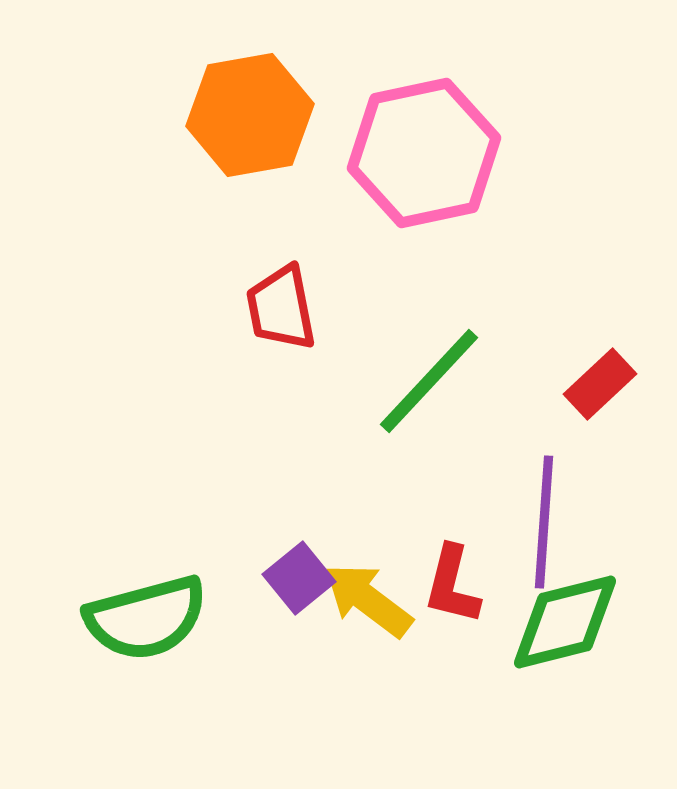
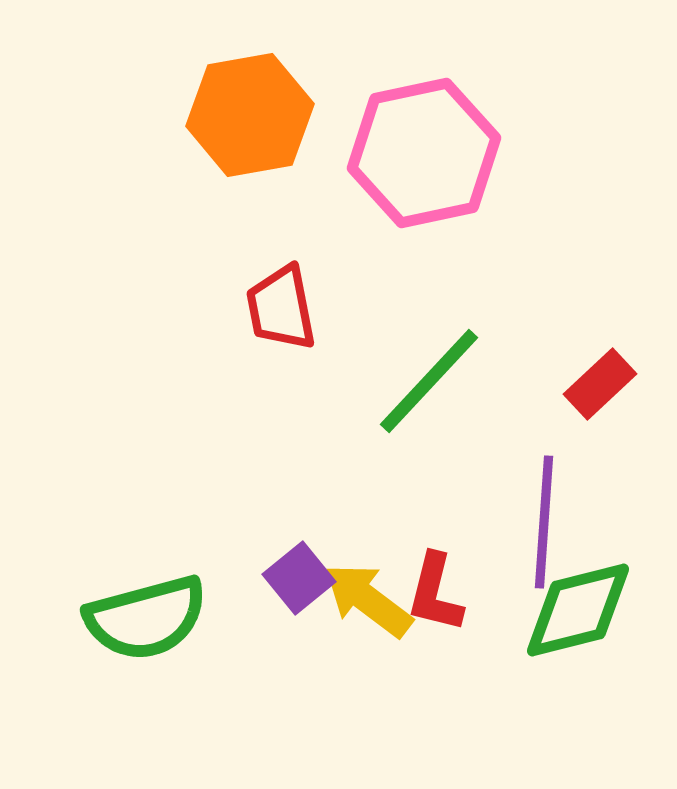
red L-shape: moved 17 px left, 8 px down
green diamond: moved 13 px right, 12 px up
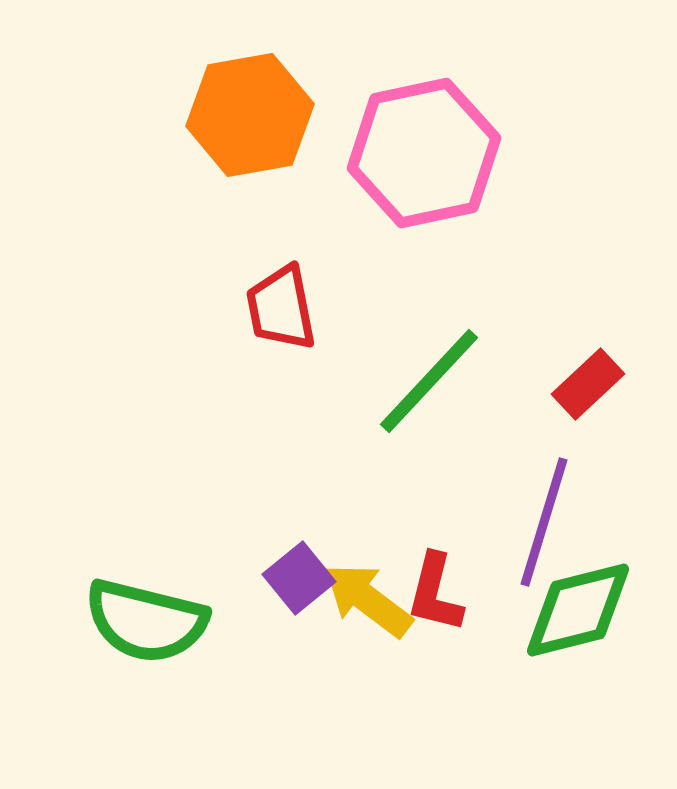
red rectangle: moved 12 px left
purple line: rotated 13 degrees clockwise
green semicircle: moved 3 px down; rotated 29 degrees clockwise
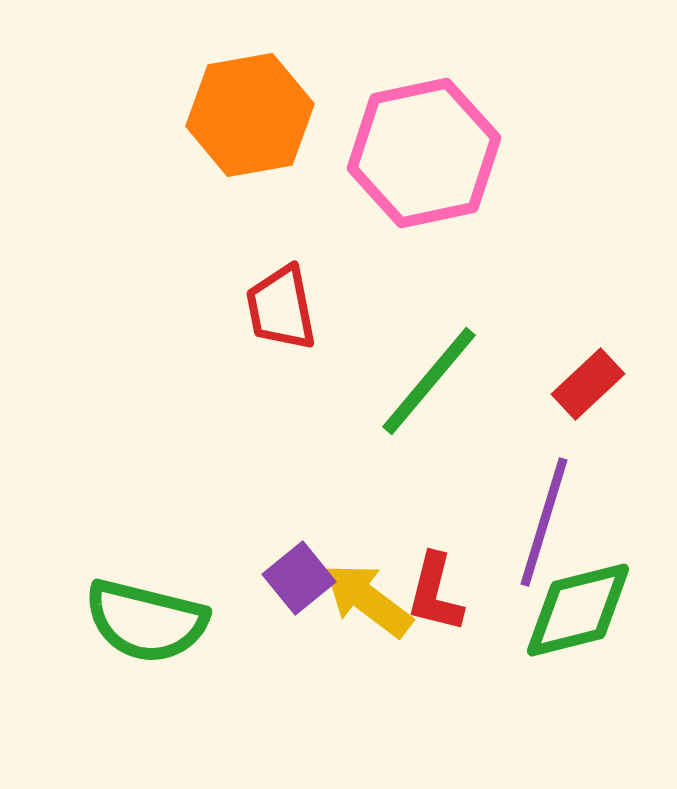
green line: rotated 3 degrees counterclockwise
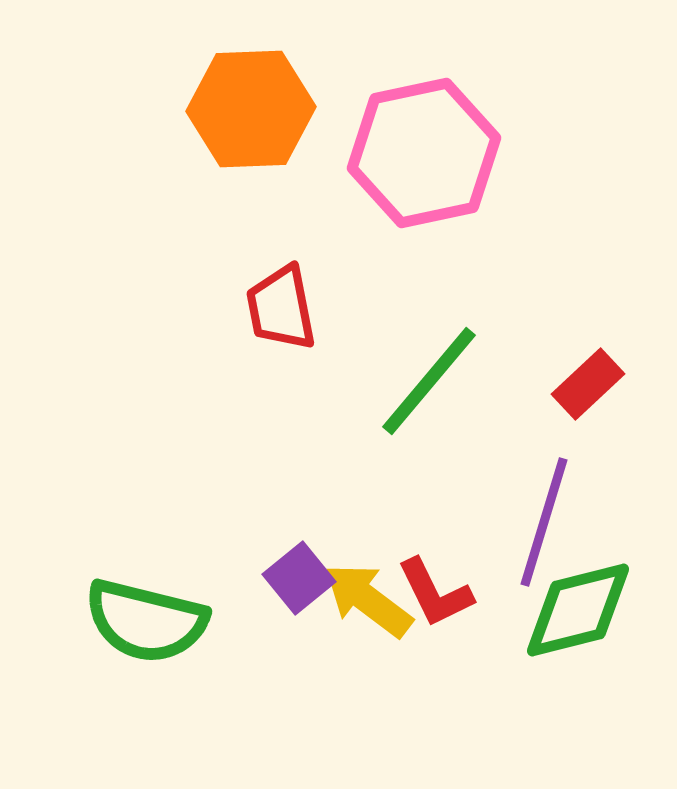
orange hexagon: moved 1 px right, 6 px up; rotated 8 degrees clockwise
red L-shape: rotated 40 degrees counterclockwise
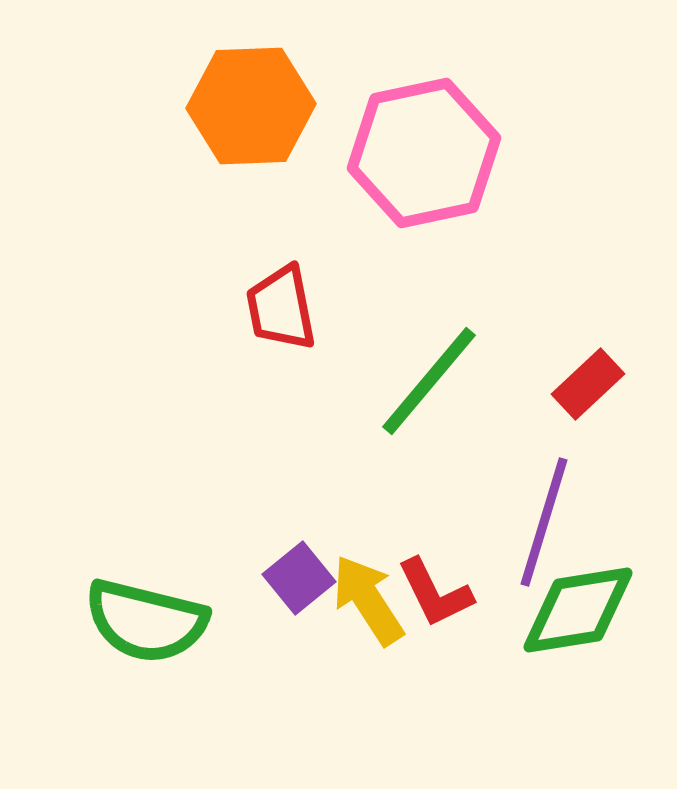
orange hexagon: moved 3 px up
yellow arrow: rotated 20 degrees clockwise
green diamond: rotated 5 degrees clockwise
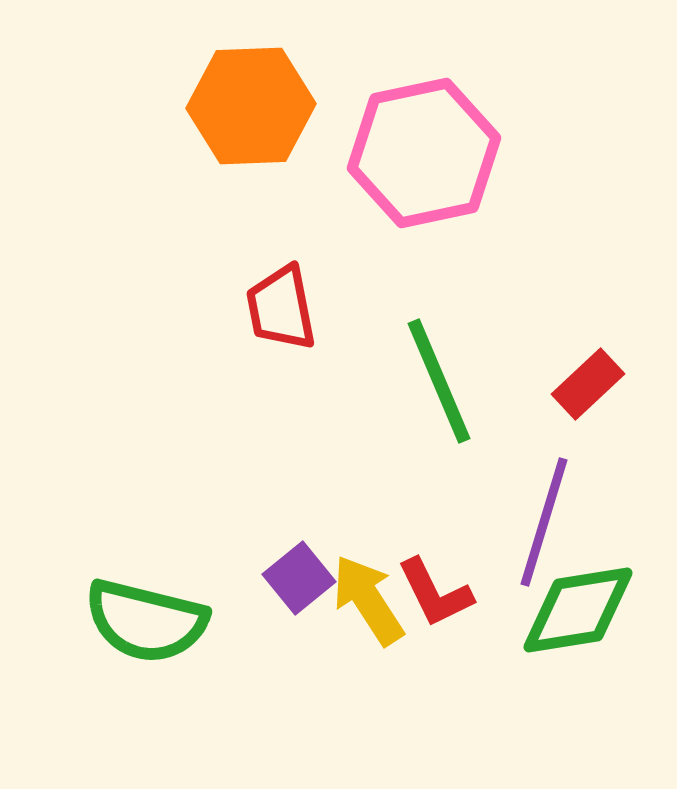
green line: moved 10 px right; rotated 63 degrees counterclockwise
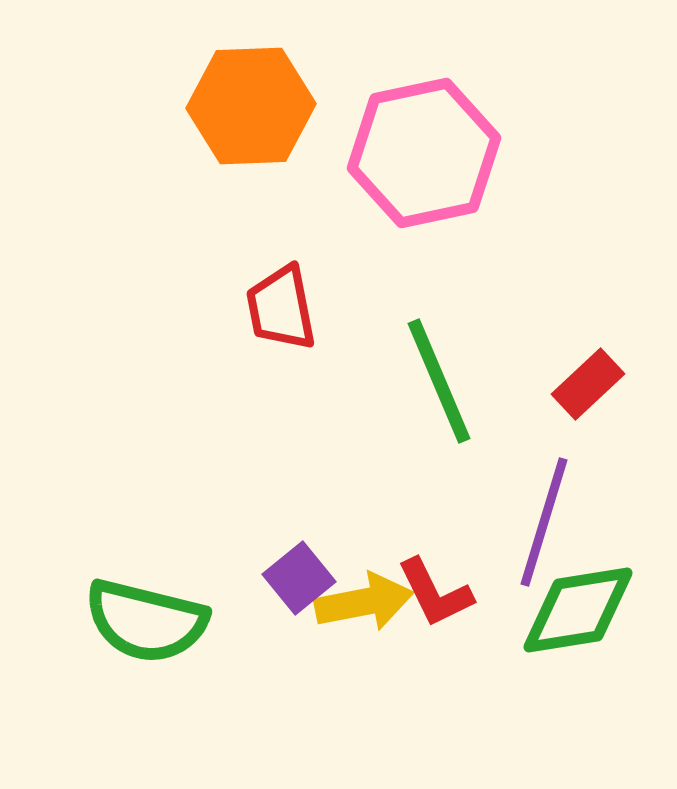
yellow arrow: moved 4 px left, 2 px down; rotated 112 degrees clockwise
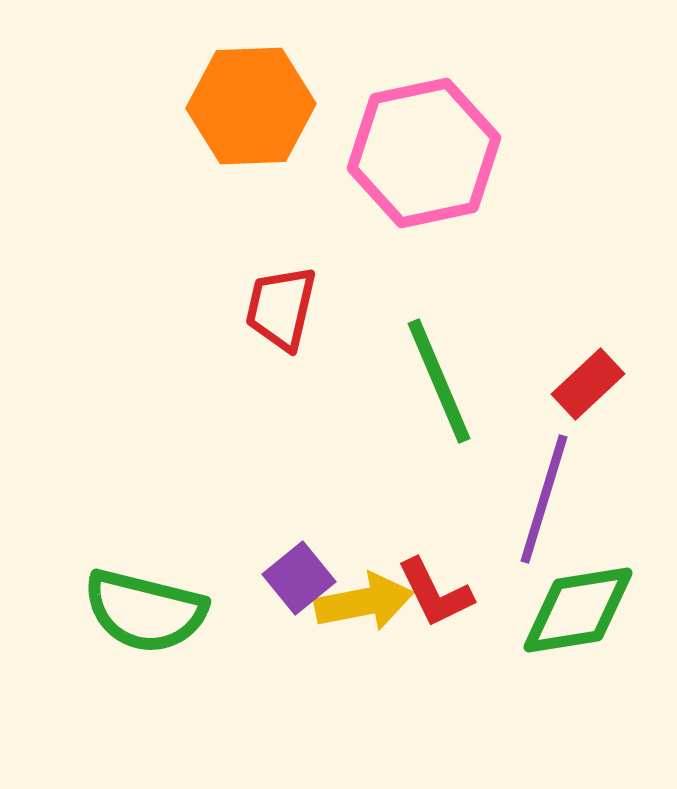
red trapezoid: rotated 24 degrees clockwise
purple line: moved 23 px up
green semicircle: moved 1 px left, 10 px up
